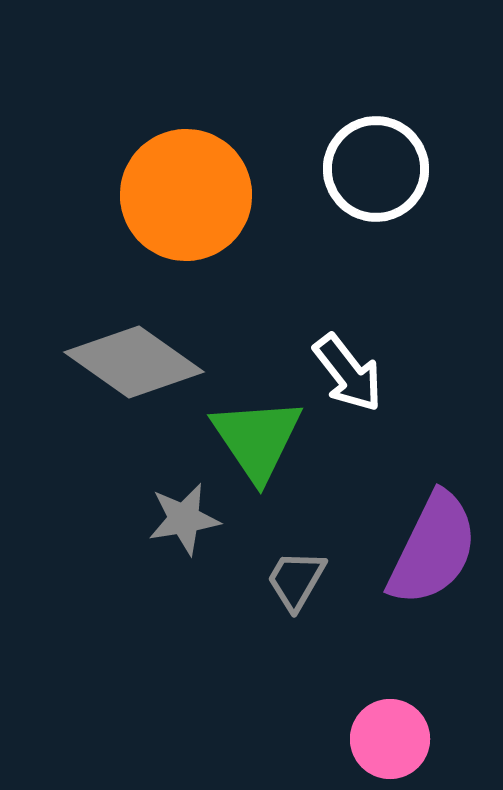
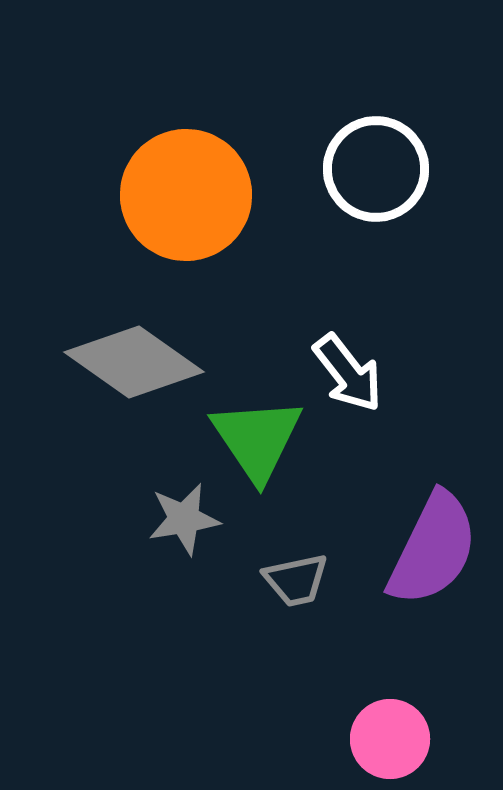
gray trapezoid: rotated 132 degrees counterclockwise
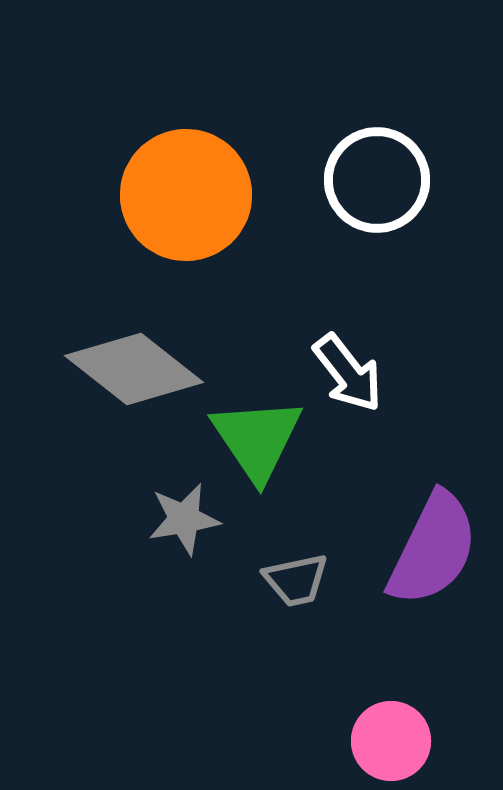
white circle: moved 1 px right, 11 px down
gray diamond: moved 7 px down; rotated 3 degrees clockwise
pink circle: moved 1 px right, 2 px down
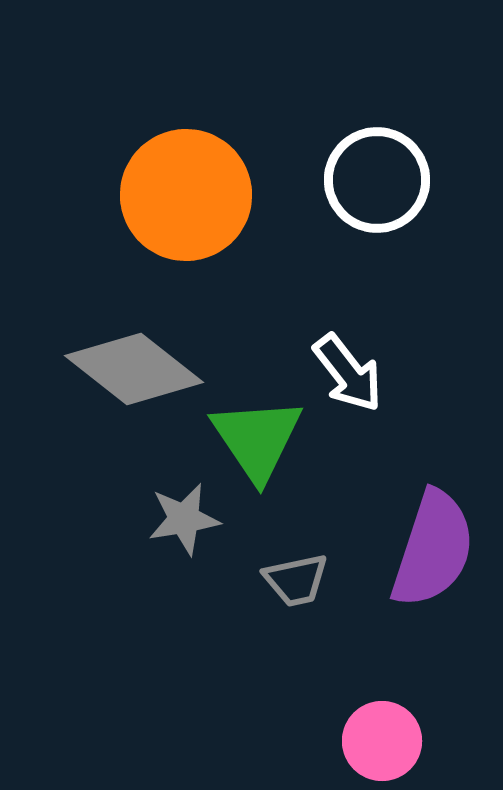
purple semicircle: rotated 8 degrees counterclockwise
pink circle: moved 9 px left
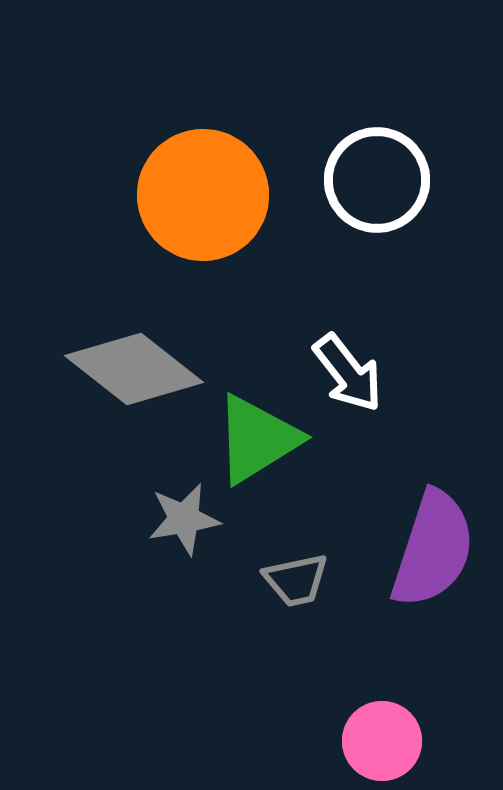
orange circle: moved 17 px right
green triangle: rotated 32 degrees clockwise
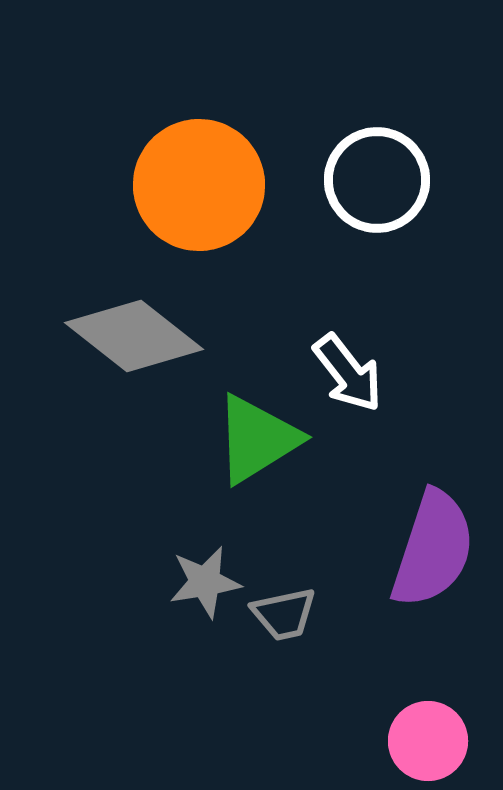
orange circle: moved 4 px left, 10 px up
gray diamond: moved 33 px up
gray star: moved 21 px right, 63 px down
gray trapezoid: moved 12 px left, 34 px down
pink circle: moved 46 px right
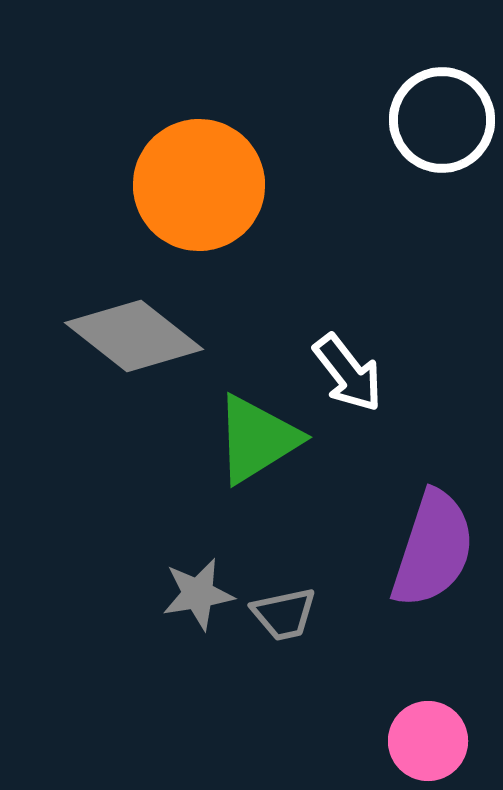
white circle: moved 65 px right, 60 px up
gray star: moved 7 px left, 12 px down
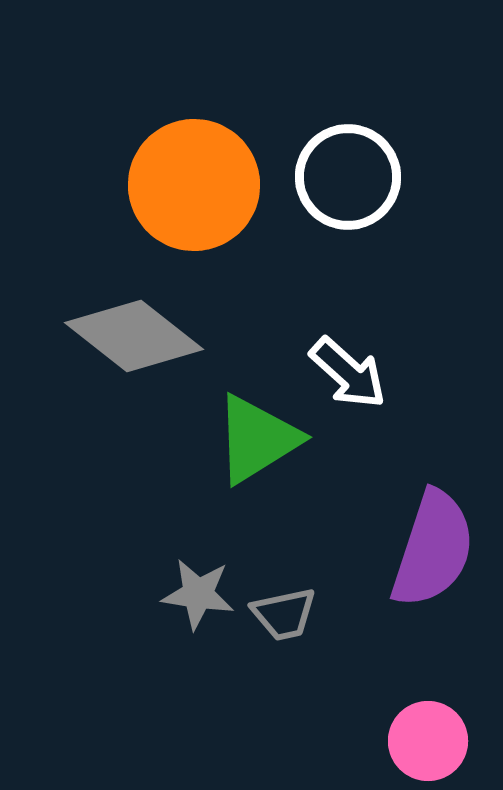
white circle: moved 94 px left, 57 px down
orange circle: moved 5 px left
white arrow: rotated 10 degrees counterclockwise
gray star: rotated 18 degrees clockwise
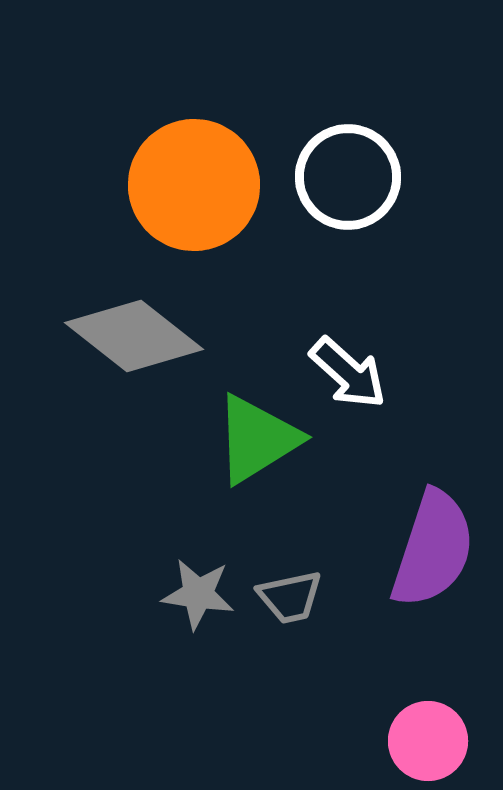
gray trapezoid: moved 6 px right, 17 px up
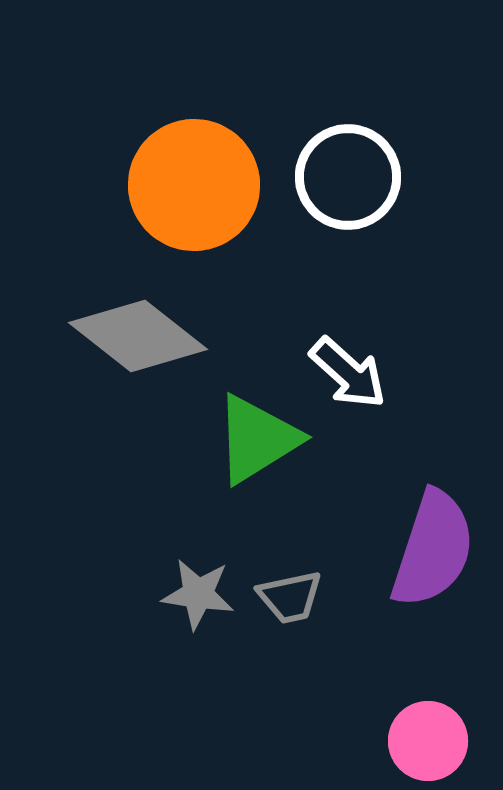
gray diamond: moved 4 px right
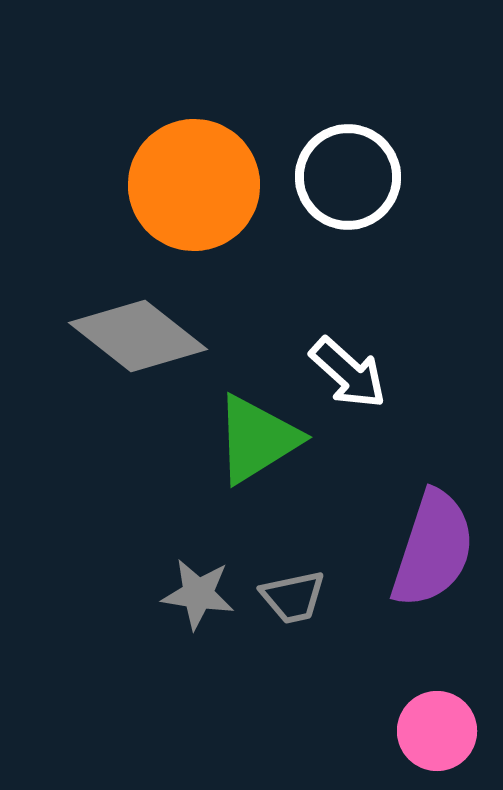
gray trapezoid: moved 3 px right
pink circle: moved 9 px right, 10 px up
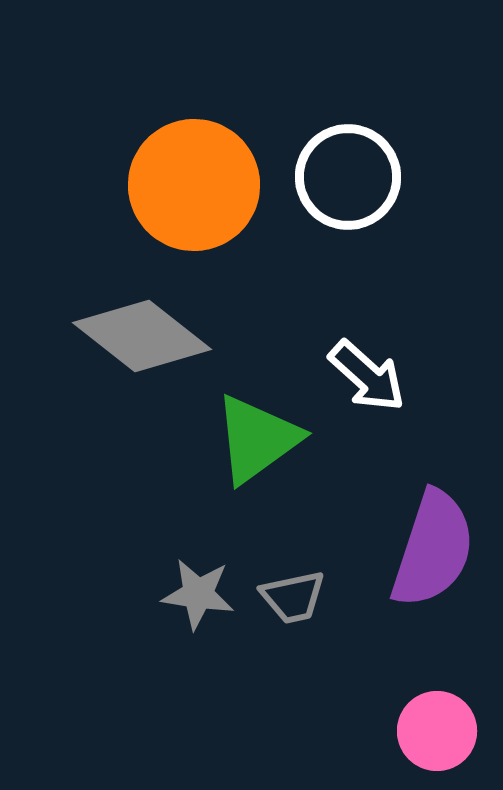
gray diamond: moved 4 px right
white arrow: moved 19 px right, 3 px down
green triangle: rotated 4 degrees counterclockwise
